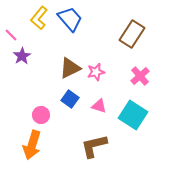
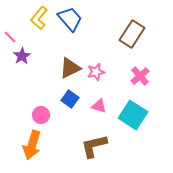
pink line: moved 1 px left, 2 px down
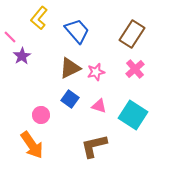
blue trapezoid: moved 7 px right, 12 px down
pink cross: moved 5 px left, 7 px up
orange arrow: rotated 52 degrees counterclockwise
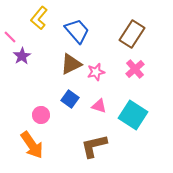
brown triangle: moved 1 px right, 4 px up
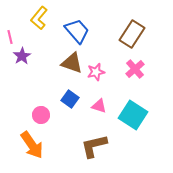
pink line: rotated 32 degrees clockwise
brown triangle: moved 1 px right, 1 px up; rotated 45 degrees clockwise
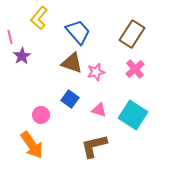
blue trapezoid: moved 1 px right, 1 px down
pink triangle: moved 4 px down
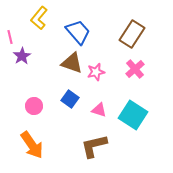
pink circle: moved 7 px left, 9 px up
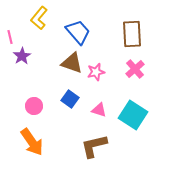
brown rectangle: rotated 36 degrees counterclockwise
orange arrow: moved 3 px up
